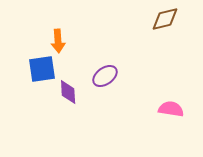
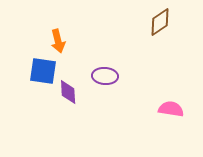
brown diamond: moved 5 px left, 3 px down; rotated 20 degrees counterclockwise
orange arrow: rotated 10 degrees counterclockwise
blue square: moved 1 px right, 2 px down; rotated 16 degrees clockwise
purple ellipse: rotated 40 degrees clockwise
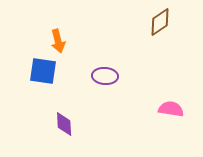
purple diamond: moved 4 px left, 32 px down
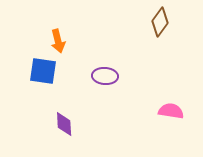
brown diamond: rotated 20 degrees counterclockwise
pink semicircle: moved 2 px down
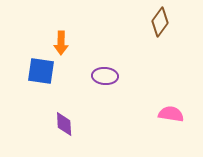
orange arrow: moved 3 px right, 2 px down; rotated 15 degrees clockwise
blue square: moved 2 px left
pink semicircle: moved 3 px down
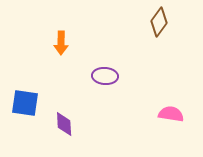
brown diamond: moved 1 px left
blue square: moved 16 px left, 32 px down
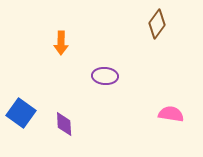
brown diamond: moved 2 px left, 2 px down
blue square: moved 4 px left, 10 px down; rotated 28 degrees clockwise
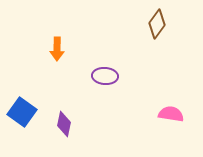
orange arrow: moved 4 px left, 6 px down
blue square: moved 1 px right, 1 px up
purple diamond: rotated 15 degrees clockwise
